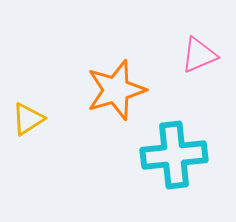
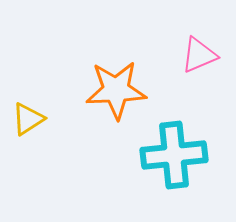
orange star: rotated 14 degrees clockwise
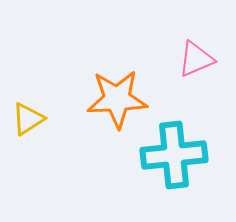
pink triangle: moved 3 px left, 4 px down
orange star: moved 1 px right, 9 px down
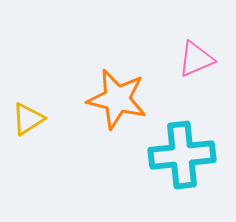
orange star: rotated 16 degrees clockwise
cyan cross: moved 8 px right
